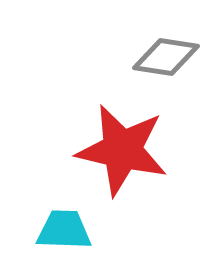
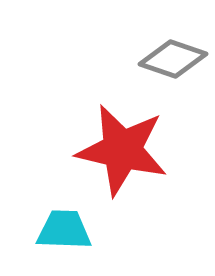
gray diamond: moved 7 px right, 2 px down; rotated 10 degrees clockwise
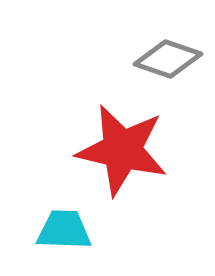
gray diamond: moved 5 px left
